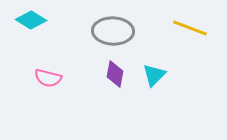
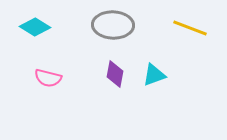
cyan diamond: moved 4 px right, 7 px down
gray ellipse: moved 6 px up
cyan triangle: rotated 25 degrees clockwise
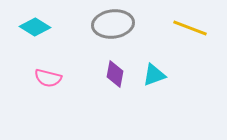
gray ellipse: moved 1 px up; rotated 9 degrees counterclockwise
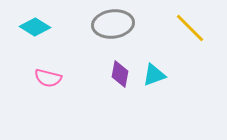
yellow line: rotated 24 degrees clockwise
purple diamond: moved 5 px right
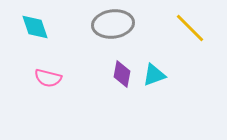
cyan diamond: rotated 40 degrees clockwise
purple diamond: moved 2 px right
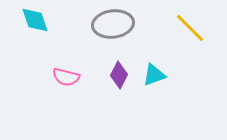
cyan diamond: moved 7 px up
purple diamond: moved 3 px left, 1 px down; rotated 16 degrees clockwise
pink semicircle: moved 18 px right, 1 px up
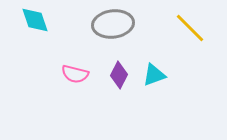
pink semicircle: moved 9 px right, 3 px up
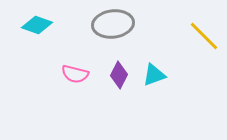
cyan diamond: moved 2 px right, 5 px down; rotated 52 degrees counterclockwise
yellow line: moved 14 px right, 8 px down
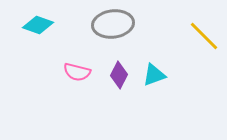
cyan diamond: moved 1 px right
pink semicircle: moved 2 px right, 2 px up
